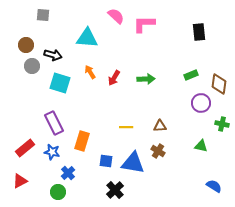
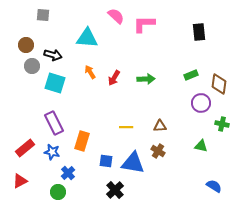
cyan square: moved 5 px left
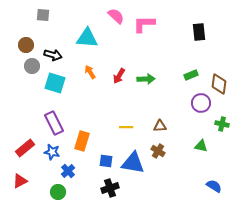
red arrow: moved 5 px right, 2 px up
blue cross: moved 2 px up
black cross: moved 5 px left, 2 px up; rotated 24 degrees clockwise
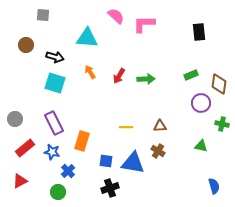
black arrow: moved 2 px right, 2 px down
gray circle: moved 17 px left, 53 px down
blue semicircle: rotated 42 degrees clockwise
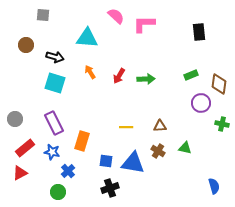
green triangle: moved 16 px left, 2 px down
red triangle: moved 8 px up
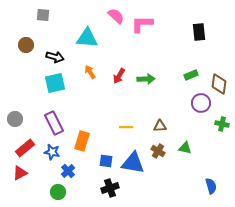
pink L-shape: moved 2 px left
cyan square: rotated 30 degrees counterclockwise
blue semicircle: moved 3 px left
